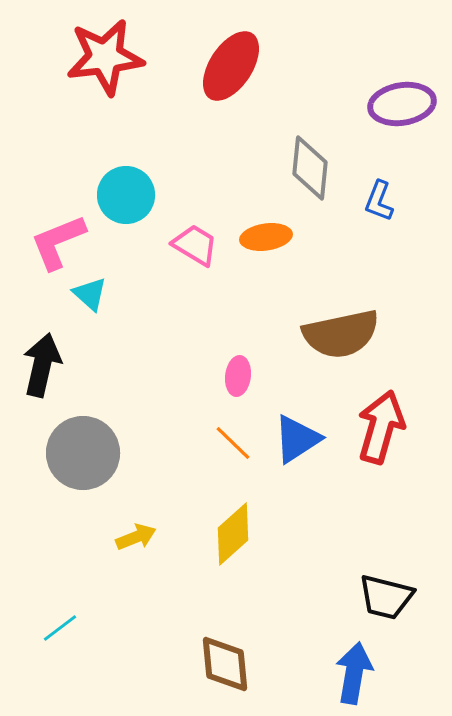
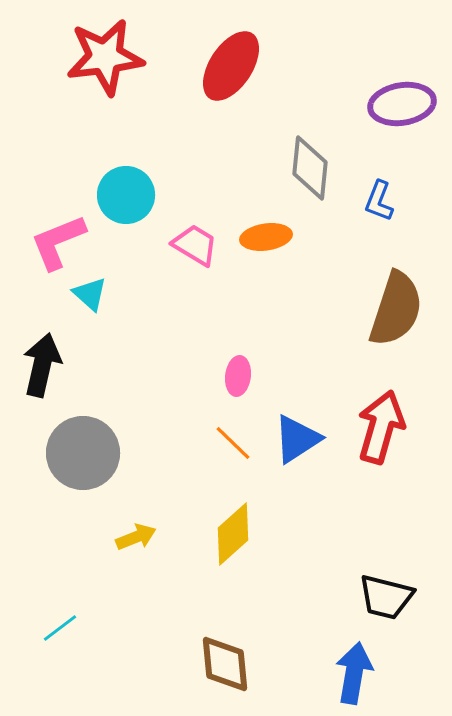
brown semicircle: moved 55 px right, 25 px up; rotated 60 degrees counterclockwise
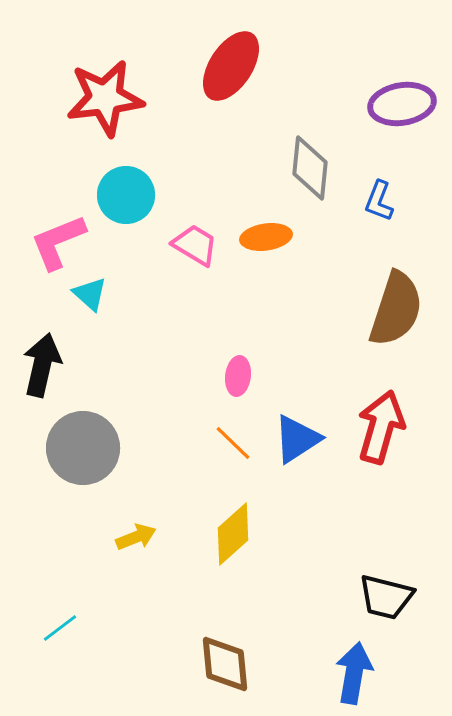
red star: moved 41 px down
gray circle: moved 5 px up
